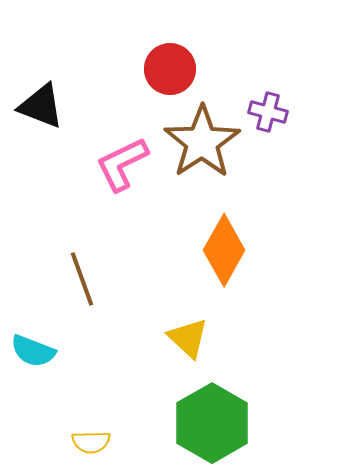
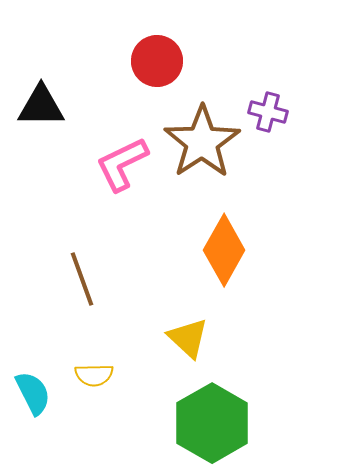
red circle: moved 13 px left, 8 px up
black triangle: rotated 21 degrees counterclockwise
cyan semicircle: moved 42 px down; rotated 138 degrees counterclockwise
yellow semicircle: moved 3 px right, 67 px up
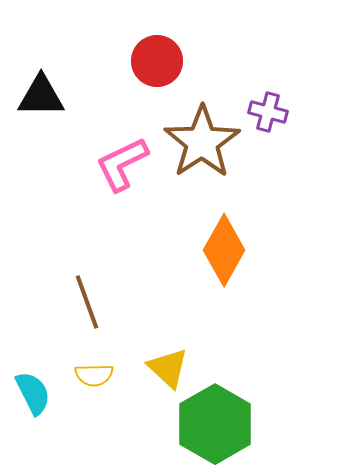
black triangle: moved 10 px up
brown line: moved 5 px right, 23 px down
yellow triangle: moved 20 px left, 30 px down
green hexagon: moved 3 px right, 1 px down
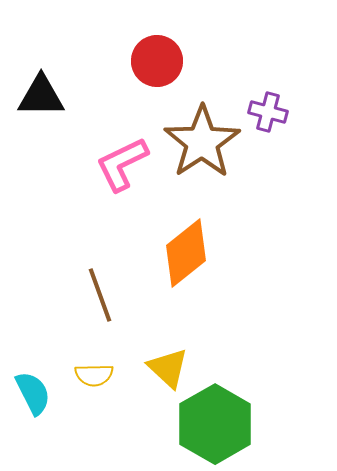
orange diamond: moved 38 px left, 3 px down; rotated 22 degrees clockwise
brown line: moved 13 px right, 7 px up
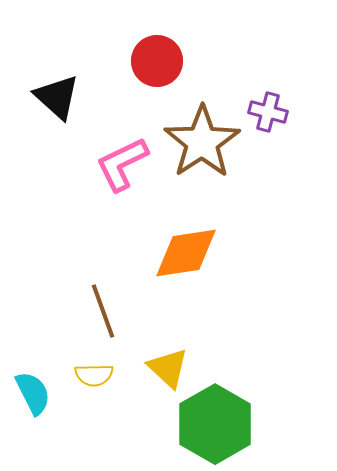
black triangle: moved 16 px right, 1 px down; rotated 42 degrees clockwise
orange diamond: rotated 30 degrees clockwise
brown line: moved 3 px right, 16 px down
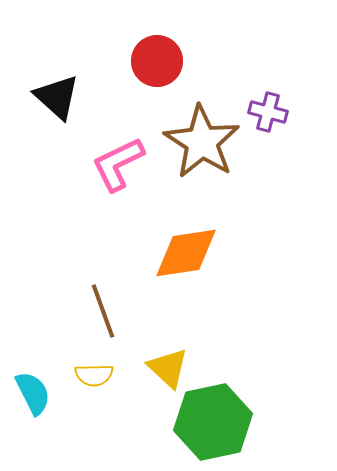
brown star: rotated 6 degrees counterclockwise
pink L-shape: moved 4 px left
green hexagon: moved 2 px left, 2 px up; rotated 18 degrees clockwise
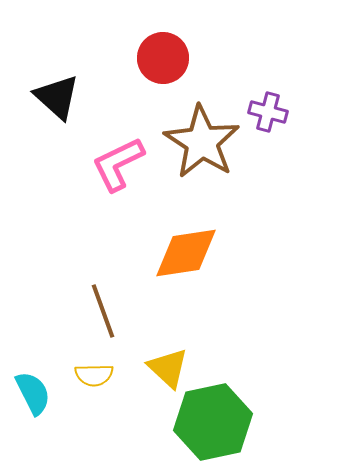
red circle: moved 6 px right, 3 px up
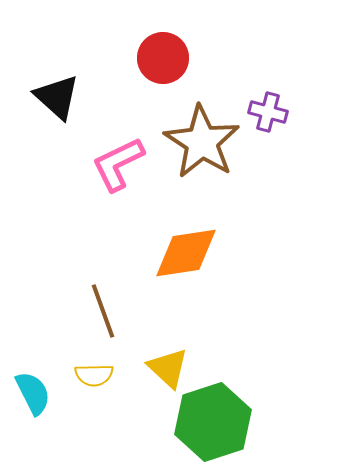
green hexagon: rotated 6 degrees counterclockwise
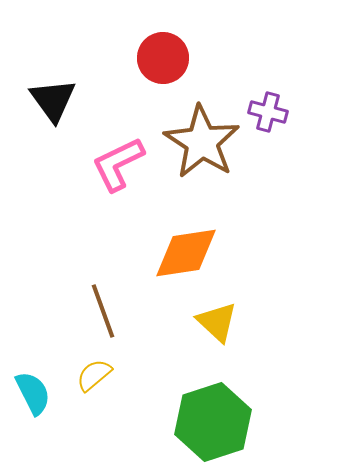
black triangle: moved 4 px left, 3 px down; rotated 12 degrees clockwise
yellow triangle: moved 49 px right, 46 px up
yellow semicircle: rotated 141 degrees clockwise
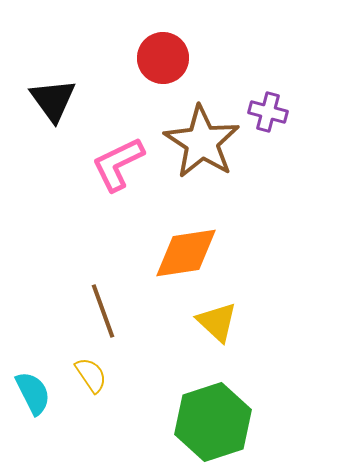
yellow semicircle: moved 3 px left; rotated 96 degrees clockwise
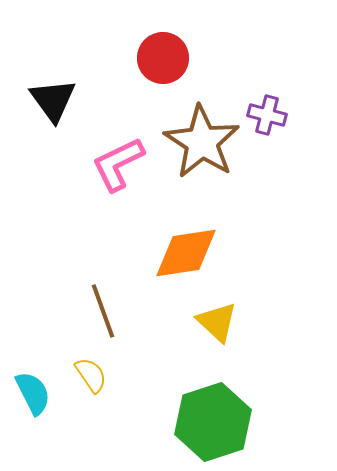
purple cross: moved 1 px left, 3 px down
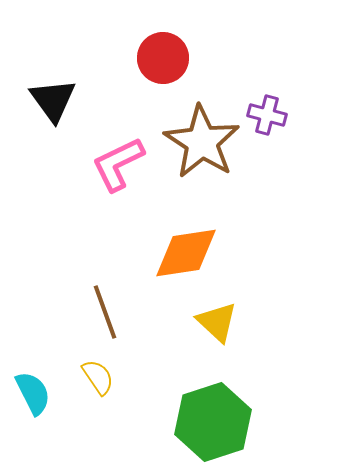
brown line: moved 2 px right, 1 px down
yellow semicircle: moved 7 px right, 2 px down
